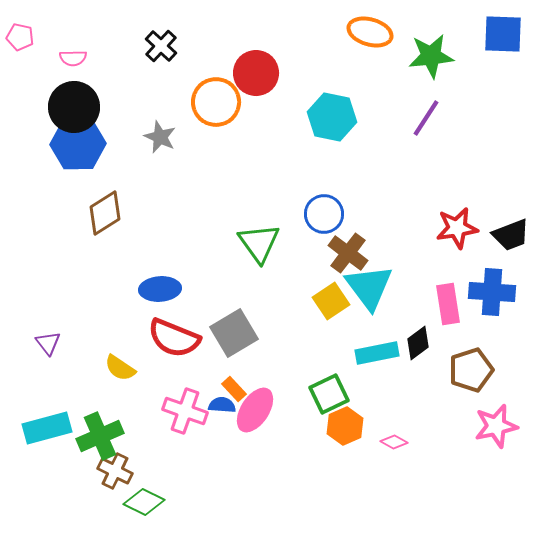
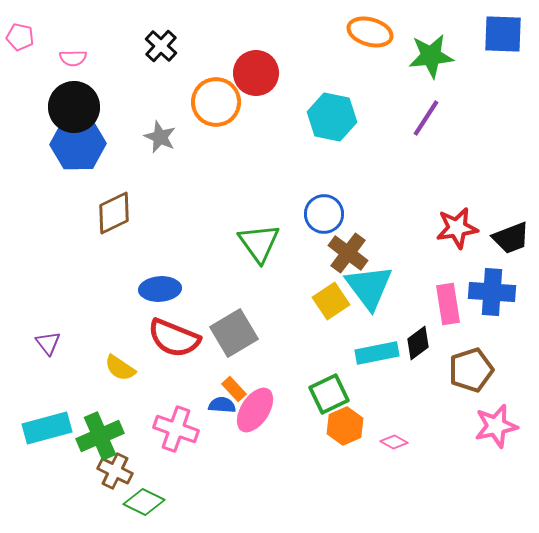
brown diamond at (105, 213): moved 9 px right; rotated 6 degrees clockwise
black trapezoid at (511, 235): moved 3 px down
pink cross at (185, 411): moved 9 px left, 18 px down
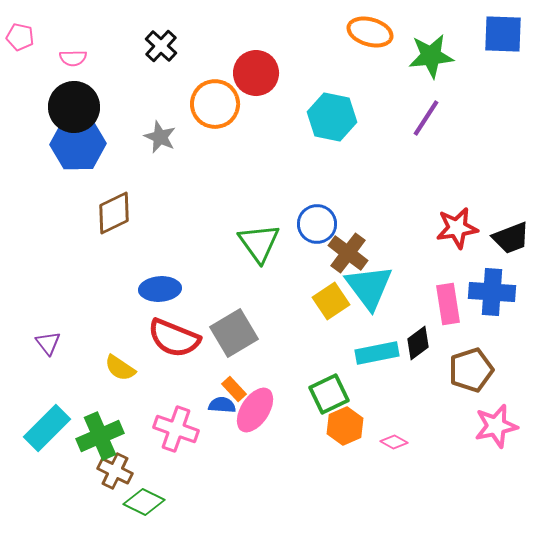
orange circle at (216, 102): moved 1 px left, 2 px down
blue circle at (324, 214): moved 7 px left, 10 px down
cyan rectangle at (47, 428): rotated 30 degrees counterclockwise
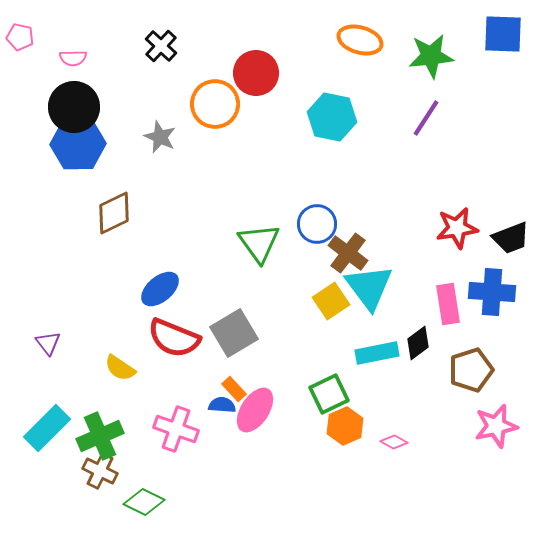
orange ellipse at (370, 32): moved 10 px left, 8 px down
blue ellipse at (160, 289): rotated 36 degrees counterclockwise
brown cross at (115, 471): moved 15 px left
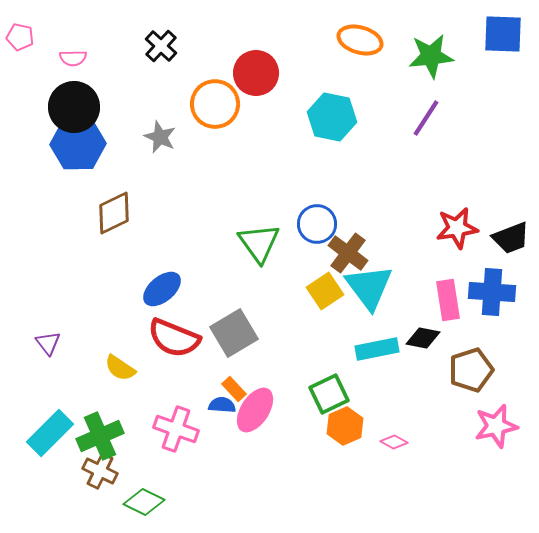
blue ellipse at (160, 289): moved 2 px right
yellow square at (331, 301): moved 6 px left, 10 px up
pink rectangle at (448, 304): moved 4 px up
black diamond at (418, 343): moved 5 px right, 5 px up; rotated 48 degrees clockwise
cyan rectangle at (377, 353): moved 4 px up
cyan rectangle at (47, 428): moved 3 px right, 5 px down
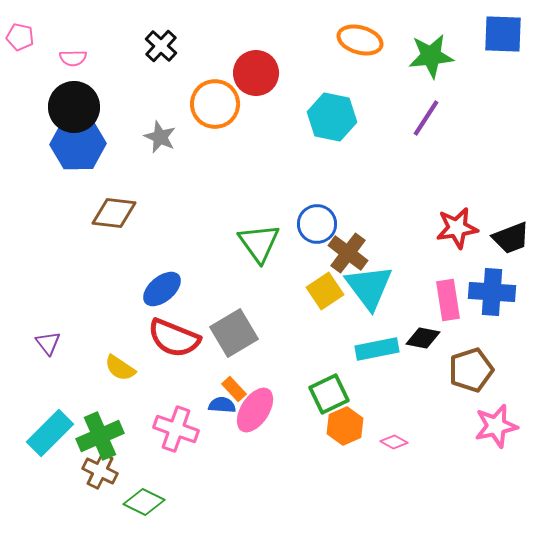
brown diamond at (114, 213): rotated 33 degrees clockwise
